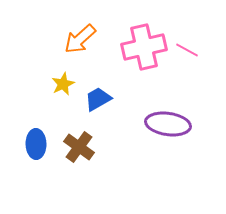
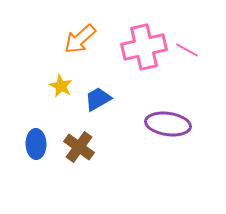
yellow star: moved 2 px left, 2 px down; rotated 20 degrees counterclockwise
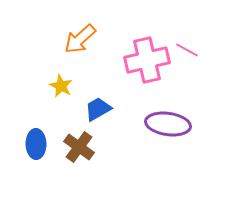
pink cross: moved 3 px right, 13 px down
blue trapezoid: moved 10 px down
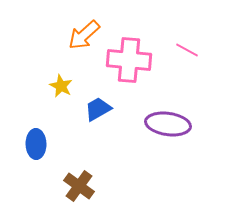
orange arrow: moved 4 px right, 4 px up
pink cross: moved 18 px left; rotated 18 degrees clockwise
brown cross: moved 39 px down
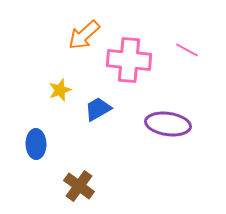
yellow star: moved 1 px left, 4 px down; rotated 25 degrees clockwise
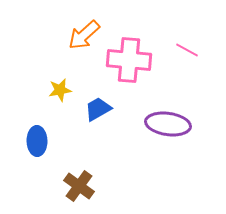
yellow star: rotated 10 degrees clockwise
blue ellipse: moved 1 px right, 3 px up
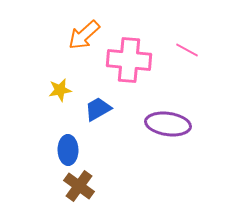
blue ellipse: moved 31 px right, 9 px down
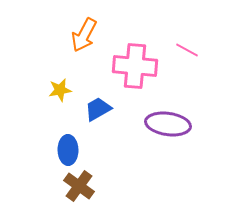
orange arrow: rotated 20 degrees counterclockwise
pink cross: moved 6 px right, 6 px down
